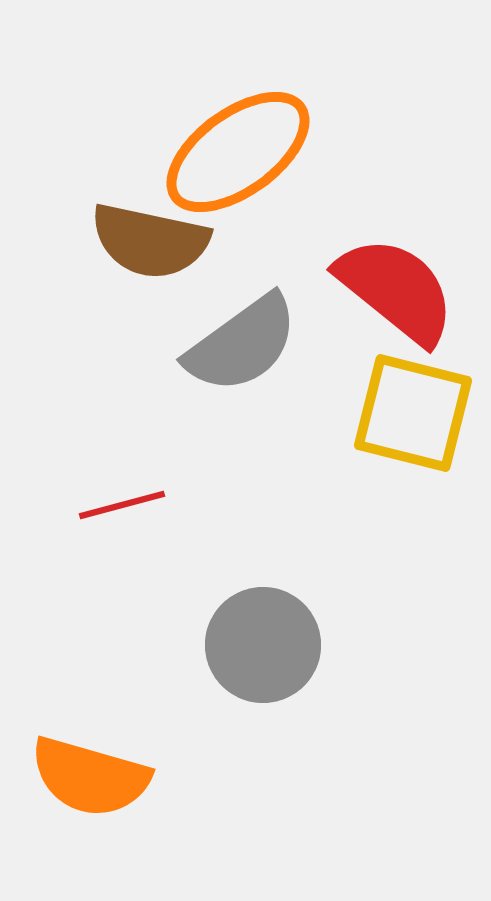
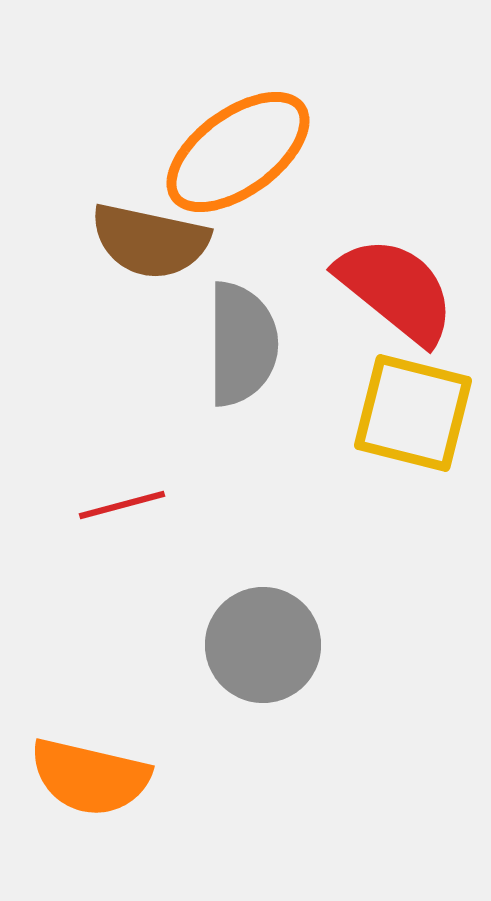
gray semicircle: rotated 54 degrees counterclockwise
orange semicircle: rotated 3 degrees counterclockwise
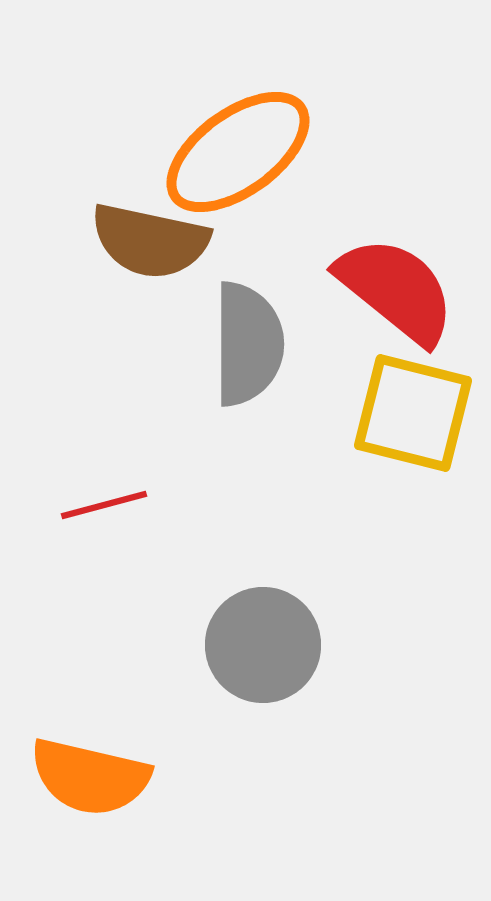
gray semicircle: moved 6 px right
red line: moved 18 px left
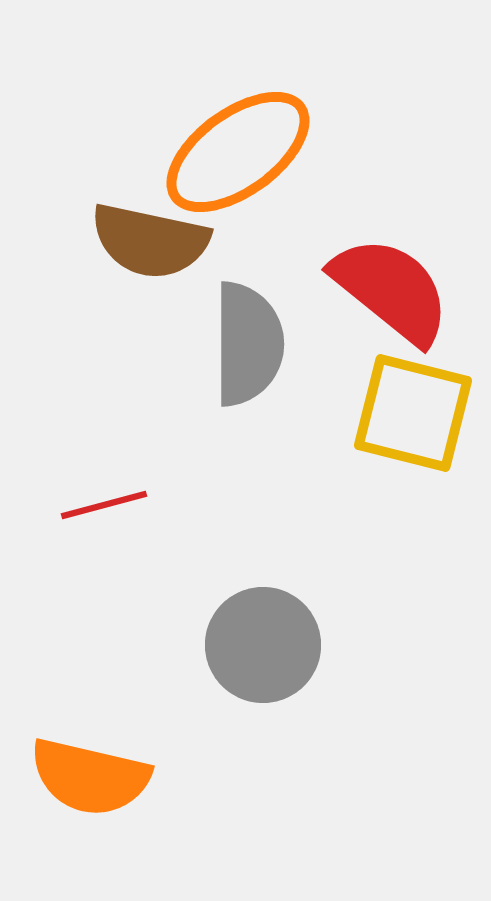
red semicircle: moved 5 px left
